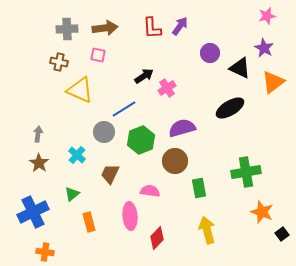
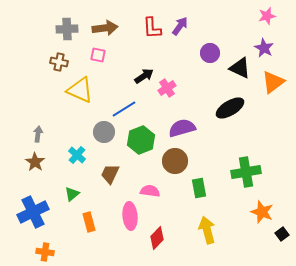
brown star: moved 4 px left, 1 px up
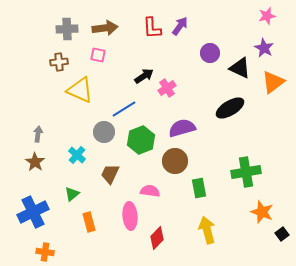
brown cross: rotated 18 degrees counterclockwise
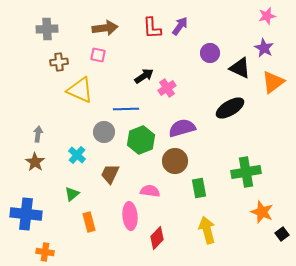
gray cross: moved 20 px left
blue line: moved 2 px right; rotated 30 degrees clockwise
blue cross: moved 7 px left, 2 px down; rotated 32 degrees clockwise
